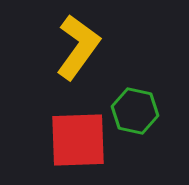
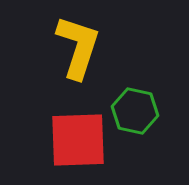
yellow L-shape: rotated 18 degrees counterclockwise
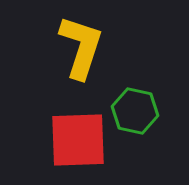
yellow L-shape: moved 3 px right
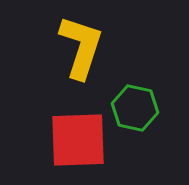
green hexagon: moved 3 px up
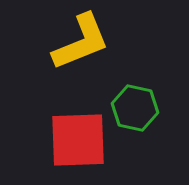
yellow L-shape: moved 5 px up; rotated 50 degrees clockwise
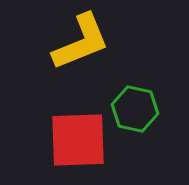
green hexagon: moved 1 px down
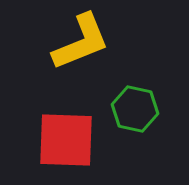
red square: moved 12 px left; rotated 4 degrees clockwise
